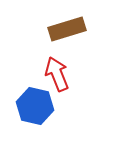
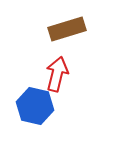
red arrow: rotated 36 degrees clockwise
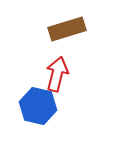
blue hexagon: moved 3 px right
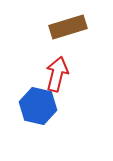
brown rectangle: moved 1 px right, 2 px up
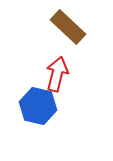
brown rectangle: rotated 60 degrees clockwise
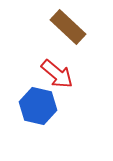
red arrow: rotated 116 degrees clockwise
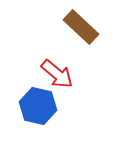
brown rectangle: moved 13 px right
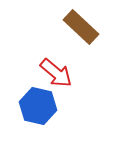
red arrow: moved 1 px left, 1 px up
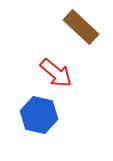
blue hexagon: moved 1 px right, 9 px down
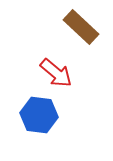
blue hexagon: rotated 6 degrees counterclockwise
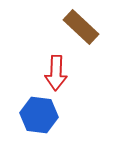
red arrow: rotated 52 degrees clockwise
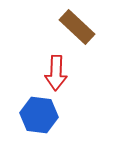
brown rectangle: moved 4 px left
